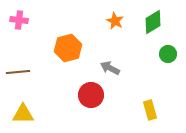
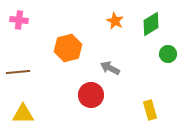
green diamond: moved 2 px left, 2 px down
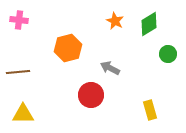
green diamond: moved 2 px left
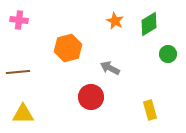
red circle: moved 2 px down
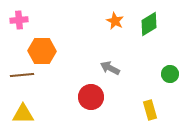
pink cross: rotated 12 degrees counterclockwise
orange hexagon: moved 26 px left, 3 px down; rotated 16 degrees clockwise
green circle: moved 2 px right, 20 px down
brown line: moved 4 px right, 3 px down
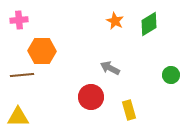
green circle: moved 1 px right, 1 px down
yellow rectangle: moved 21 px left
yellow triangle: moved 5 px left, 3 px down
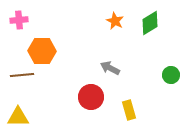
green diamond: moved 1 px right, 1 px up
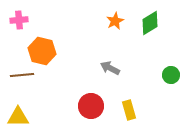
orange star: rotated 18 degrees clockwise
orange hexagon: rotated 12 degrees clockwise
red circle: moved 9 px down
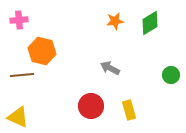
orange star: rotated 18 degrees clockwise
yellow triangle: rotated 25 degrees clockwise
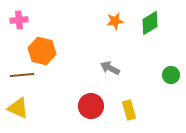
yellow triangle: moved 9 px up
